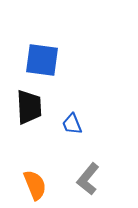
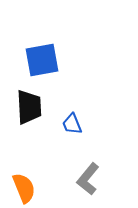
blue square: rotated 18 degrees counterclockwise
orange semicircle: moved 11 px left, 3 px down
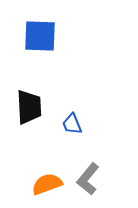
blue square: moved 2 px left, 24 px up; rotated 12 degrees clockwise
orange semicircle: moved 23 px right, 4 px up; rotated 88 degrees counterclockwise
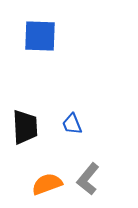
black trapezoid: moved 4 px left, 20 px down
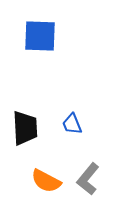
black trapezoid: moved 1 px down
orange semicircle: moved 1 px left, 3 px up; rotated 132 degrees counterclockwise
